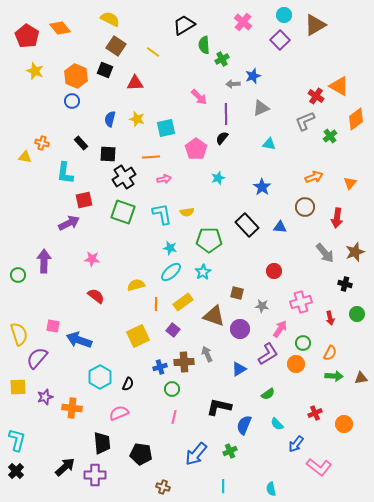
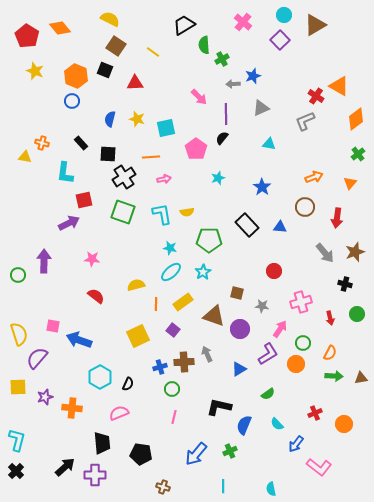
green cross at (330, 136): moved 28 px right, 18 px down
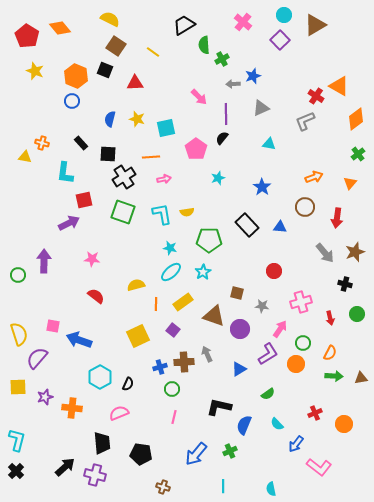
purple cross at (95, 475): rotated 15 degrees clockwise
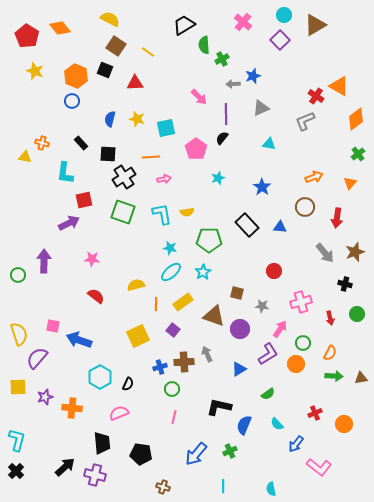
yellow line at (153, 52): moved 5 px left
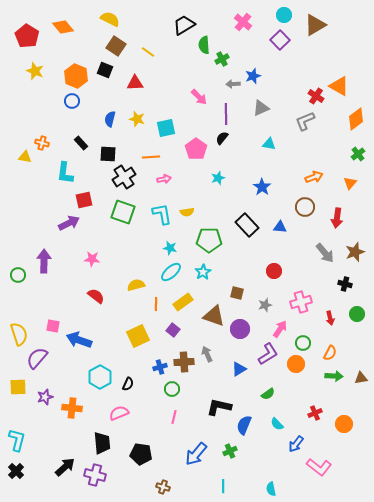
orange diamond at (60, 28): moved 3 px right, 1 px up
gray star at (262, 306): moved 3 px right, 1 px up; rotated 24 degrees counterclockwise
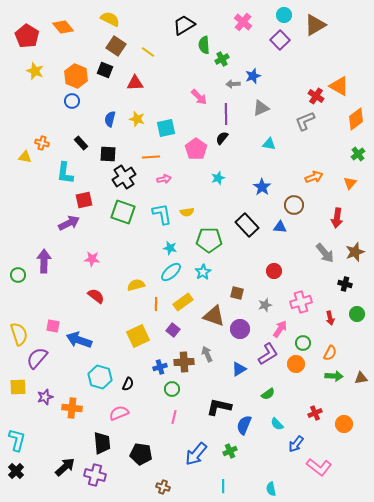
brown circle at (305, 207): moved 11 px left, 2 px up
cyan hexagon at (100, 377): rotated 15 degrees counterclockwise
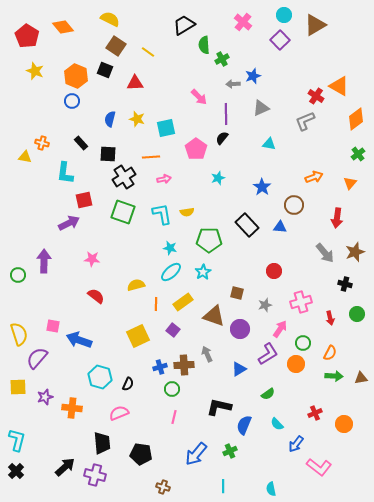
brown cross at (184, 362): moved 3 px down
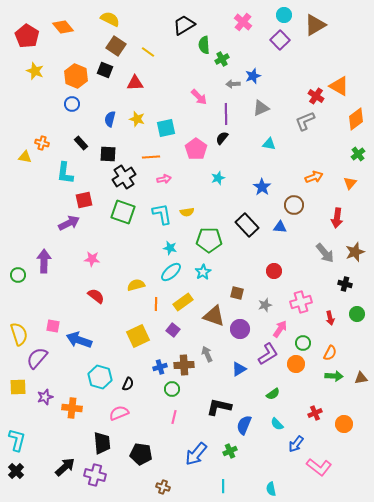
blue circle at (72, 101): moved 3 px down
green semicircle at (268, 394): moved 5 px right
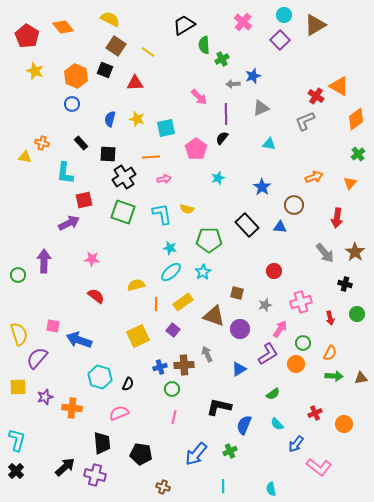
yellow semicircle at (187, 212): moved 3 px up; rotated 24 degrees clockwise
brown star at (355, 252): rotated 18 degrees counterclockwise
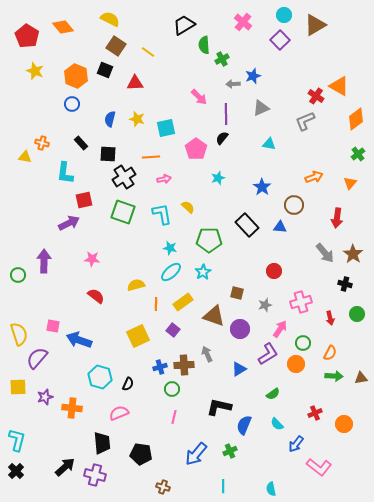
yellow semicircle at (187, 209): moved 1 px right, 2 px up; rotated 152 degrees counterclockwise
brown star at (355, 252): moved 2 px left, 2 px down
